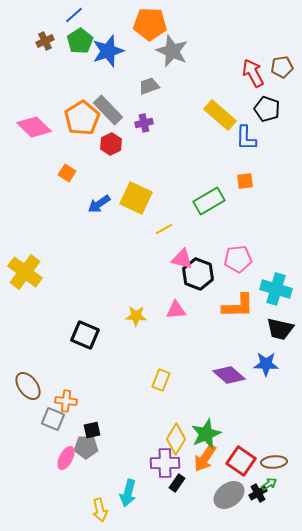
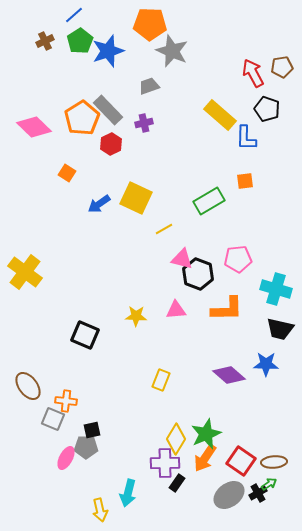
orange L-shape at (238, 306): moved 11 px left, 3 px down
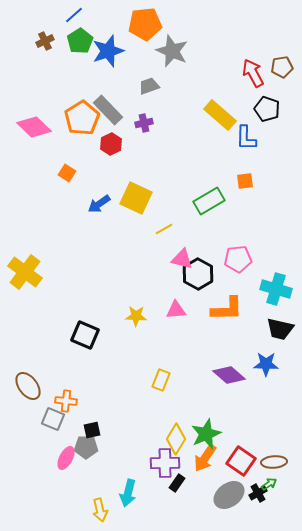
orange pentagon at (150, 24): moved 5 px left; rotated 8 degrees counterclockwise
black hexagon at (198, 274): rotated 8 degrees clockwise
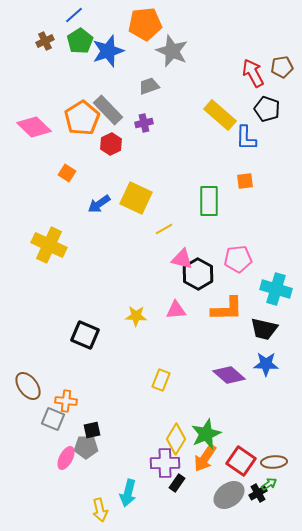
green rectangle at (209, 201): rotated 60 degrees counterclockwise
yellow cross at (25, 272): moved 24 px right, 27 px up; rotated 12 degrees counterclockwise
black trapezoid at (280, 329): moved 16 px left
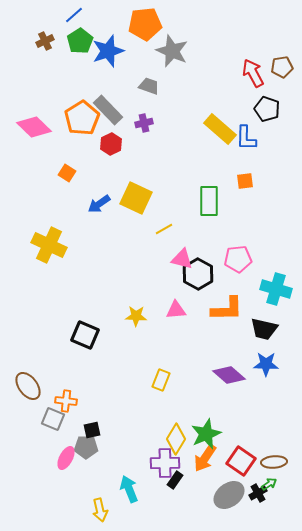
gray trapezoid at (149, 86): rotated 40 degrees clockwise
yellow rectangle at (220, 115): moved 14 px down
black rectangle at (177, 483): moved 2 px left, 3 px up
cyan arrow at (128, 493): moved 1 px right, 4 px up; rotated 144 degrees clockwise
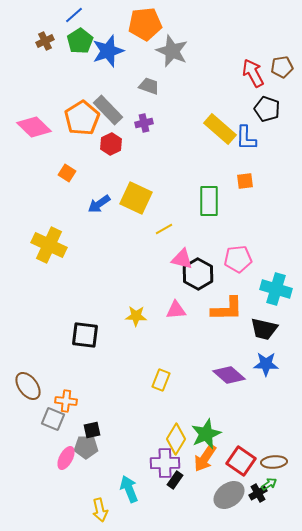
black square at (85, 335): rotated 16 degrees counterclockwise
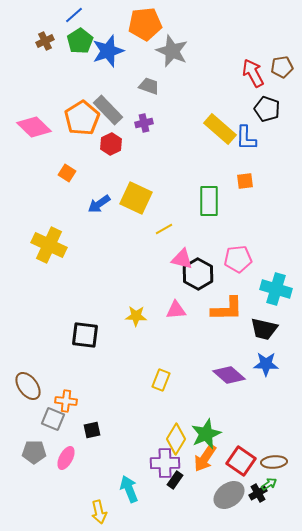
gray pentagon at (86, 447): moved 52 px left, 5 px down
yellow arrow at (100, 510): moved 1 px left, 2 px down
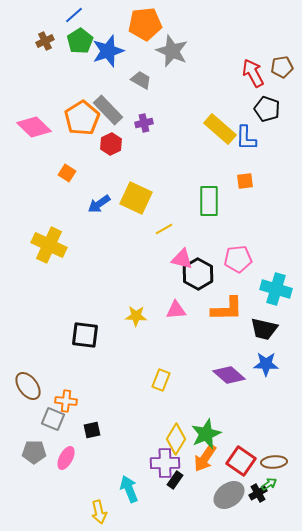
gray trapezoid at (149, 86): moved 8 px left, 6 px up; rotated 10 degrees clockwise
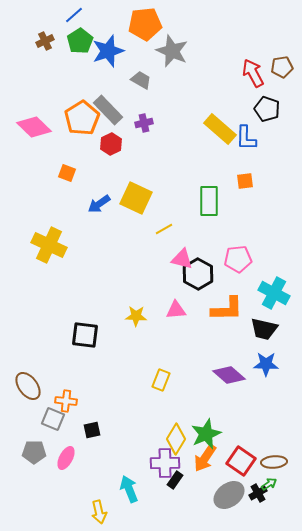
orange square at (67, 173): rotated 12 degrees counterclockwise
cyan cross at (276, 289): moved 2 px left, 4 px down; rotated 12 degrees clockwise
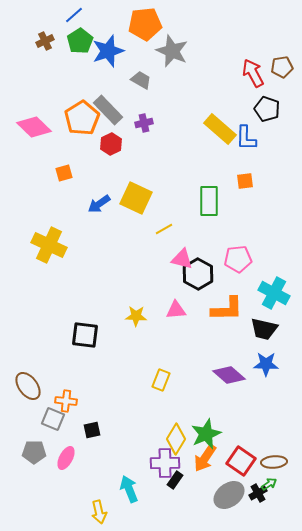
orange square at (67, 173): moved 3 px left; rotated 36 degrees counterclockwise
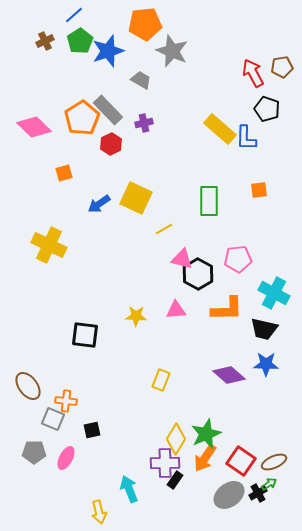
orange square at (245, 181): moved 14 px right, 9 px down
brown ellipse at (274, 462): rotated 20 degrees counterclockwise
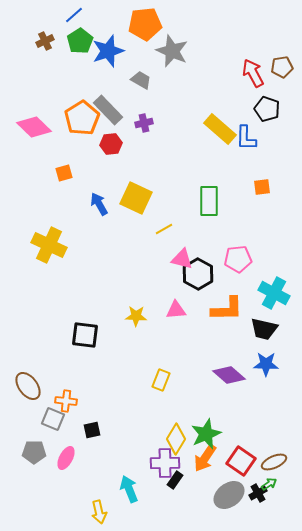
red hexagon at (111, 144): rotated 20 degrees clockwise
orange square at (259, 190): moved 3 px right, 3 px up
blue arrow at (99, 204): rotated 95 degrees clockwise
